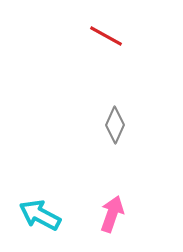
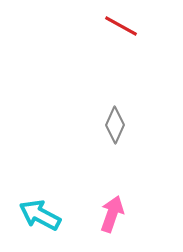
red line: moved 15 px right, 10 px up
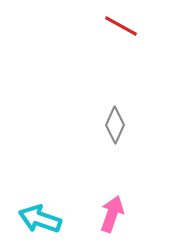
cyan arrow: moved 4 px down; rotated 9 degrees counterclockwise
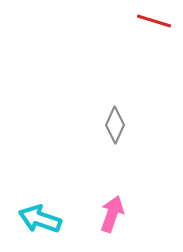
red line: moved 33 px right, 5 px up; rotated 12 degrees counterclockwise
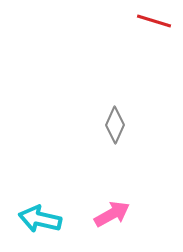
pink arrow: rotated 42 degrees clockwise
cyan arrow: rotated 6 degrees counterclockwise
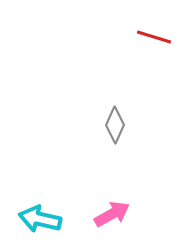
red line: moved 16 px down
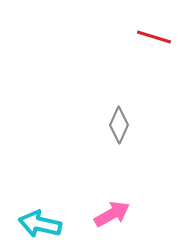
gray diamond: moved 4 px right
cyan arrow: moved 5 px down
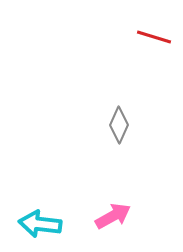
pink arrow: moved 1 px right, 2 px down
cyan arrow: rotated 6 degrees counterclockwise
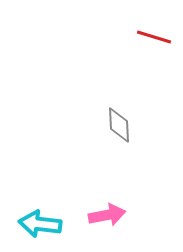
gray diamond: rotated 27 degrees counterclockwise
pink arrow: moved 6 px left, 1 px up; rotated 18 degrees clockwise
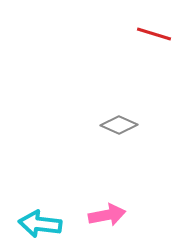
red line: moved 3 px up
gray diamond: rotated 63 degrees counterclockwise
